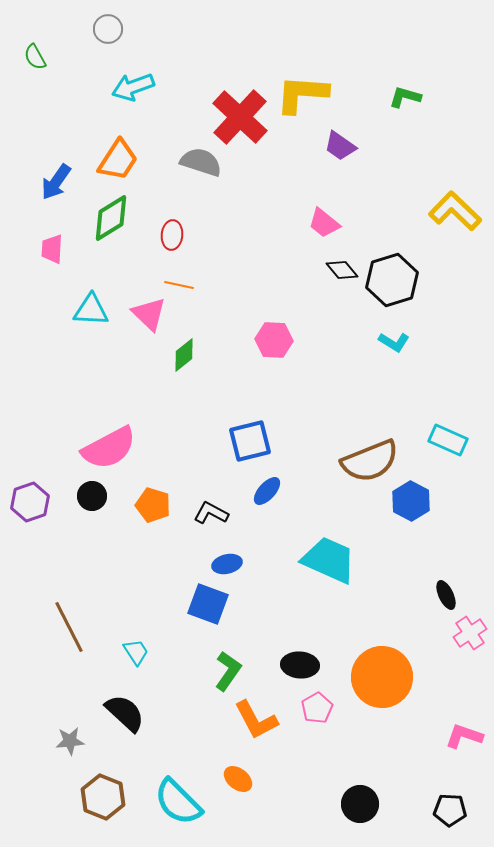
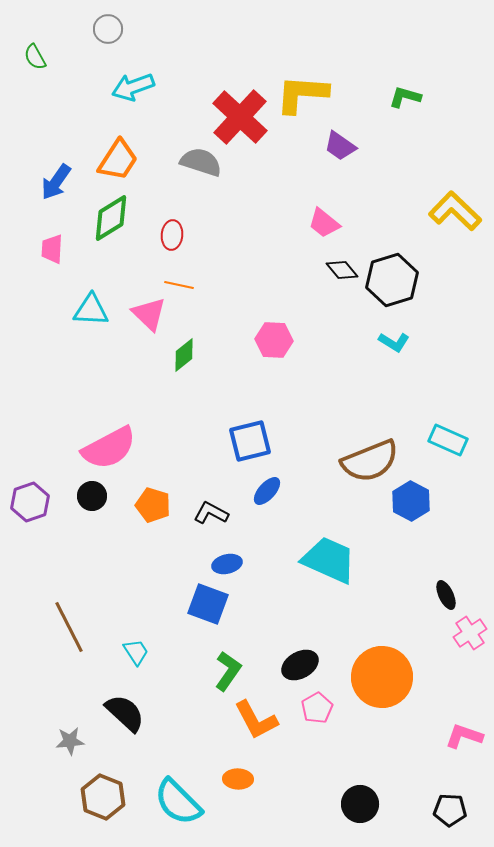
black ellipse at (300, 665): rotated 33 degrees counterclockwise
orange ellipse at (238, 779): rotated 36 degrees counterclockwise
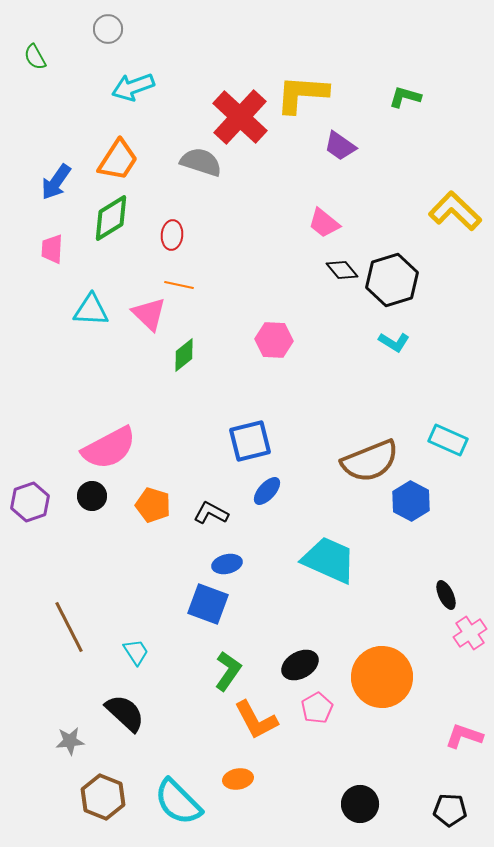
orange ellipse at (238, 779): rotated 12 degrees counterclockwise
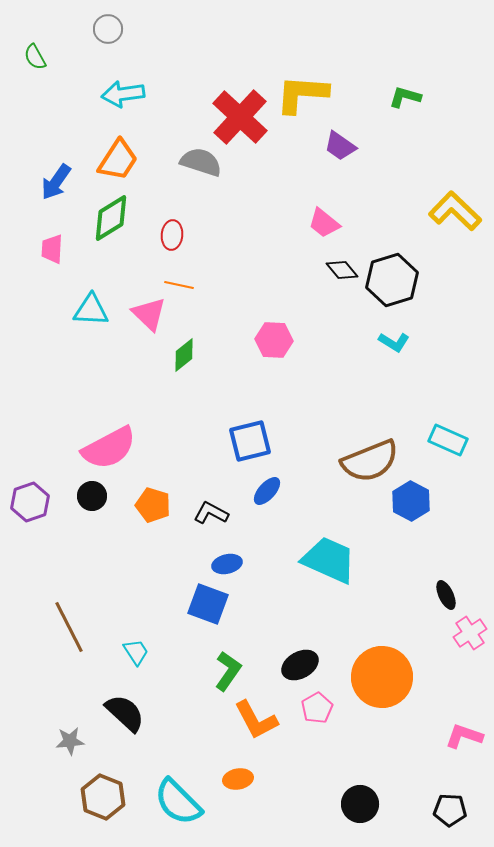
cyan arrow at (133, 87): moved 10 px left, 7 px down; rotated 12 degrees clockwise
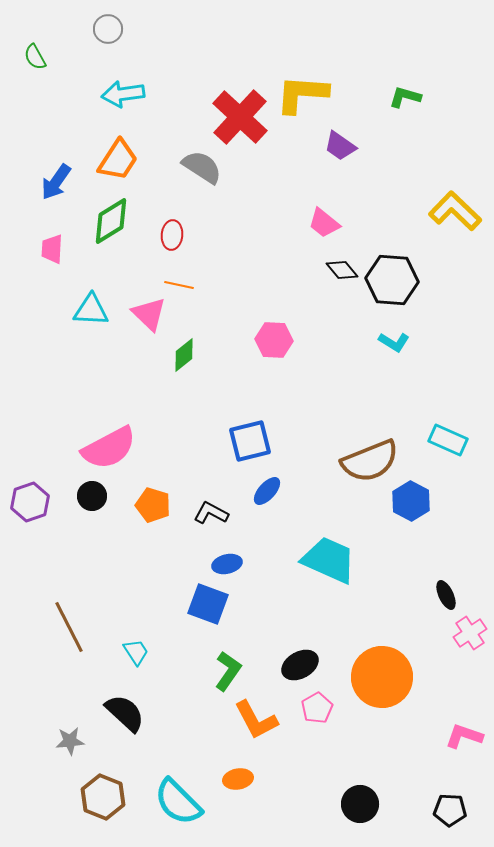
gray semicircle at (201, 162): moved 1 px right, 5 px down; rotated 15 degrees clockwise
green diamond at (111, 218): moved 3 px down
black hexagon at (392, 280): rotated 21 degrees clockwise
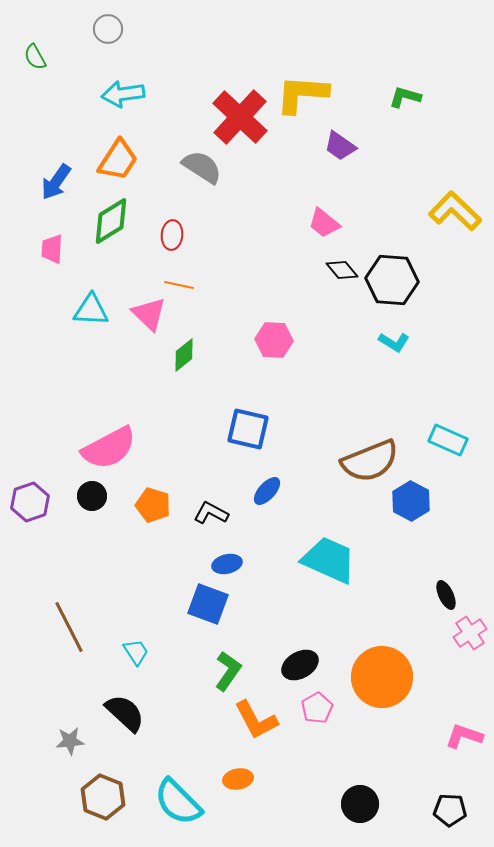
blue square at (250, 441): moved 2 px left, 12 px up; rotated 27 degrees clockwise
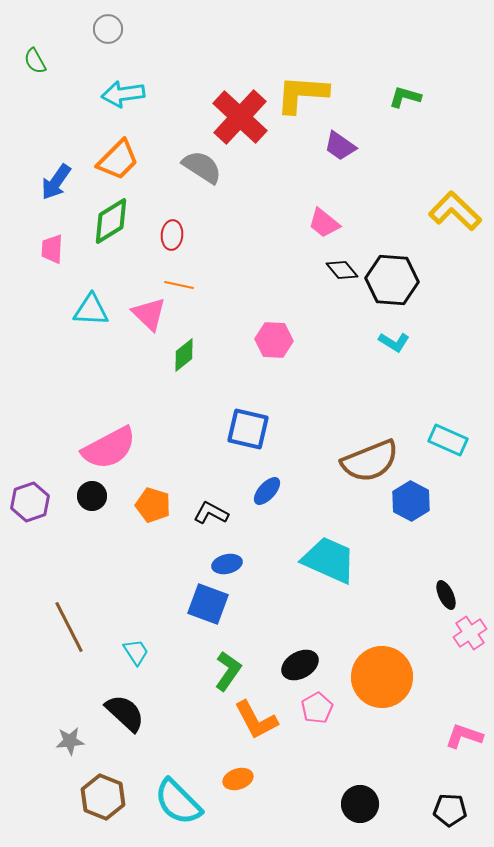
green semicircle at (35, 57): moved 4 px down
orange trapezoid at (118, 160): rotated 12 degrees clockwise
orange ellipse at (238, 779): rotated 8 degrees counterclockwise
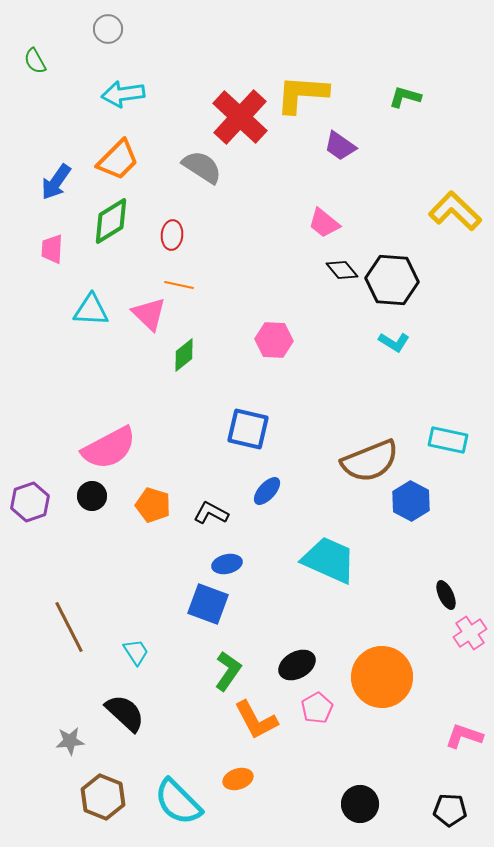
cyan rectangle at (448, 440): rotated 12 degrees counterclockwise
black ellipse at (300, 665): moved 3 px left
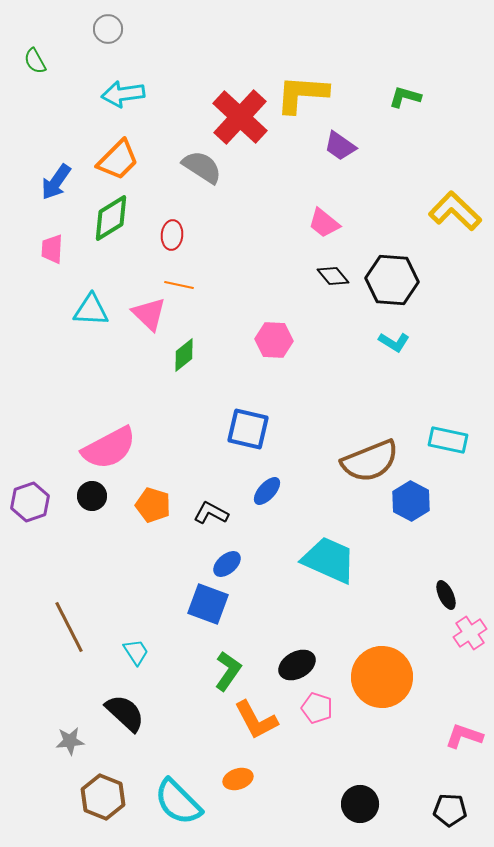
green diamond at (111, 221): moved 3 px up
black diamond at (342, 270): moved 9 px left, 6 px down
blue ellipse at (227, 564): rotated 28 degrees counterclockwise
pink pentagon at (317, 708): rotated 24 degrees counterclockwise
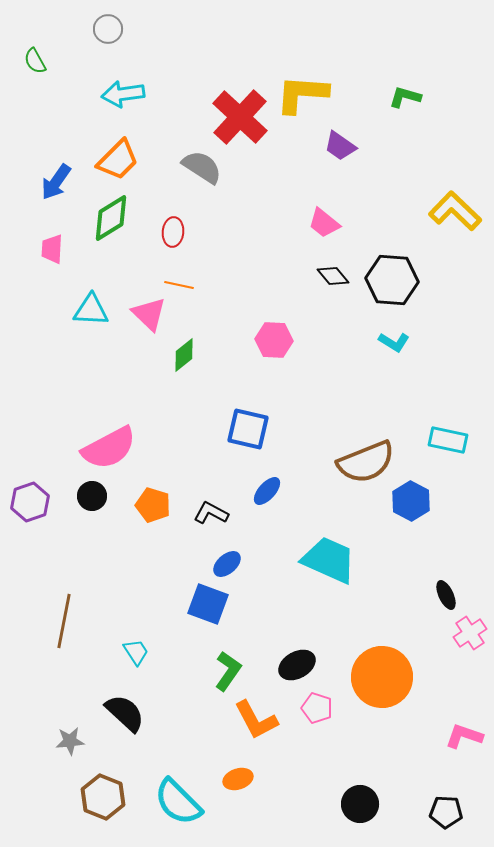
red ellipse at (172, 235): moved 1 px right, 3 px up
brown semicircle at (370, 461): moved 4 px left, 1 px down
brown line at (69, 627): moved 5 px left, 6 px up; rotated 38 degrees clockwise
black pentagon at (450, 810): moved 4 px left, 2 px down
